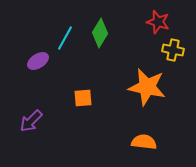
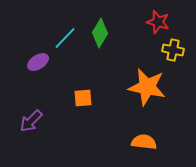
cyan line: rotated 15 degrees clockwise
purple ellipse: moved 1 px down
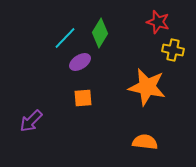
purple ellipse: moved 42 px right
orange semicircle: moved 1 px right
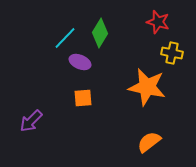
yellow cross: moved 1 px left, 3 px down
purple ellipse: rotated 55 degrees clockwise
orange semicircle: moved 4 px right; rotated 45 degrees counterclockwise
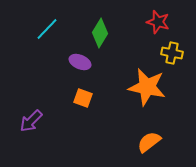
cyan line: moved 18 px left, 9 px up
orange square: rotated 24 degrees clockwise
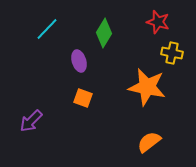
green diamond: moved 4 px right
purple ellipse: moved 1 px left, 1 px up; rotated 50 degrees clockwise
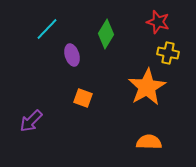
green diamond: moved 2 px right, 1 px down
yellow cross: moved 4 px left
purple ellipse: moved 7 px left, 6 px up
orange star: rotated 30 degrees clockwise
orange semicircle: rotated 40 degrees clockwise
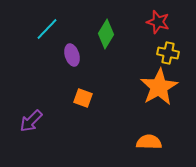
orange star: moved 12 px right
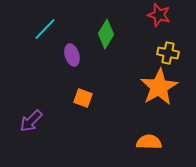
red star: moved 1 px right, 7 px up
cyan line: moved 2 px left
